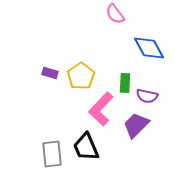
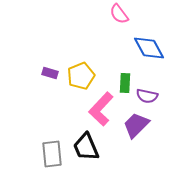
pink semicircle: moved 4 px right
yellow pentagon: rotated 12 degrees clockwise
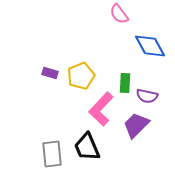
blue diamond: moved 1 px right, 2 px up
black trapezoid: moved 1 px right
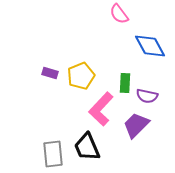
gray rectangle: moved 1 px right
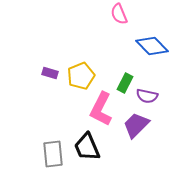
pink semicircle: rotated 15 degrees clockwise
blue diamond: moved 2 px right; rotated 16 degrees counterclockwise
green rectangle: rotated 24 degrees clockwise
pink L-shape: rotated 16 degrees counterclockwise
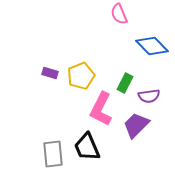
purple semicircle: moved 2 px right; rotated 20 degrees counterclockwise
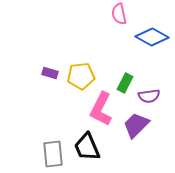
pink semicircle: rotated 10 degrees clockwise
blue diamond: moved 9 px up; rotated 16 degrees counterclockwise
yellow pentagon: rotated 16 degrees clockwise
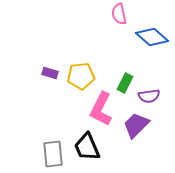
blue diamond: rotated 12 degrees clockwise
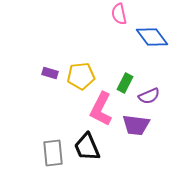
blue diamond: rotated 12 degrees clockwise
purple semicircle: rotated 15 degrees counterclockwise
purple trapezoid: rotated 128 degrees counterclockwise
gray rectangle: moved 1 px up
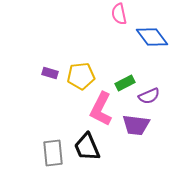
green rectangle: rotated 36 degrees clockwise
